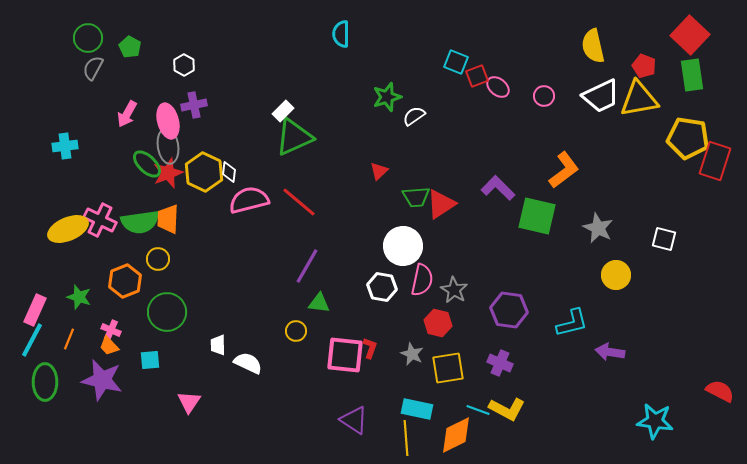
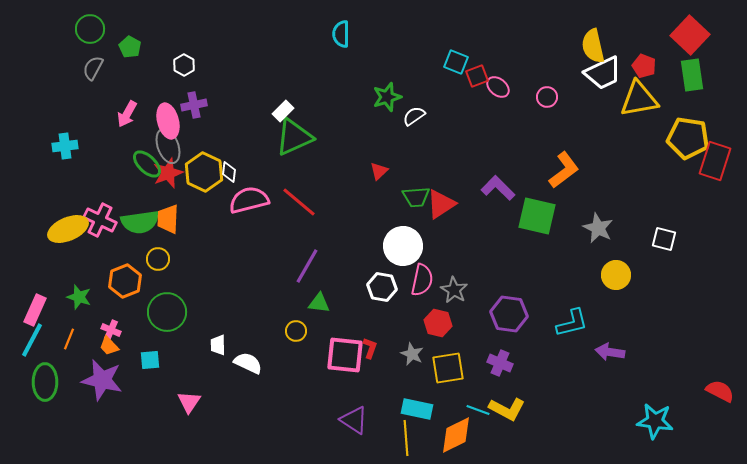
green circle at (88, 38): moved 2 px right, 9 px up
pink circle at (544, 96): moved 3 px right, 1 px down
white trapezoid at (601, 96): moved 2 px right, 23 px up
gray ellipse at (168, 146): rotated 12 degrees counterclockwise
purple hexagon at (509, 310): moved 4 px down
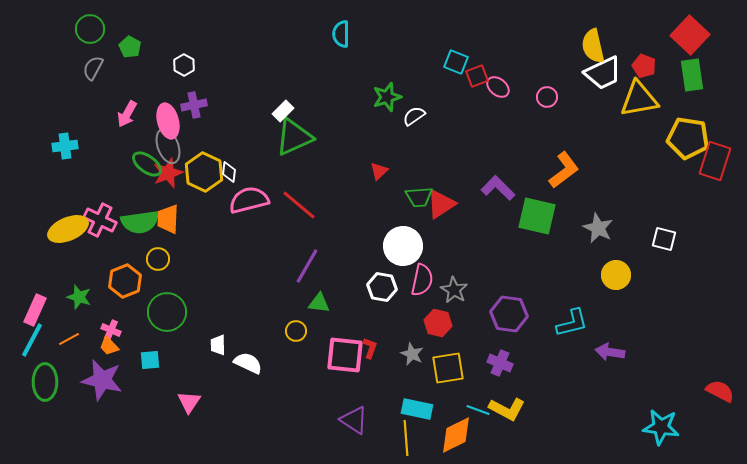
green ellipse at (147, 164): rotated 8 degrees counterclockwise
green trapezoid at (416, 197): moved 3 px right
red line at (299, 202): moved 3 px down
orange line at (69, 339): rotated 40 degrees clockwise
cyan star at (655, 421): moved 6 px right, 6 px down
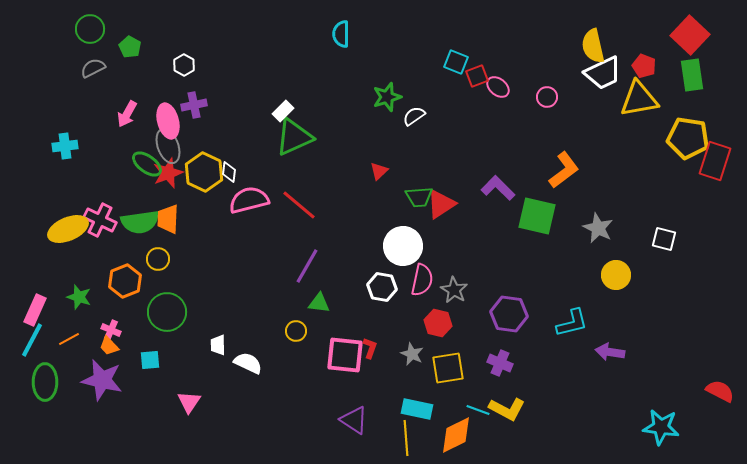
gray semicircle at (93, 68): rotated 35 degrees clockwise
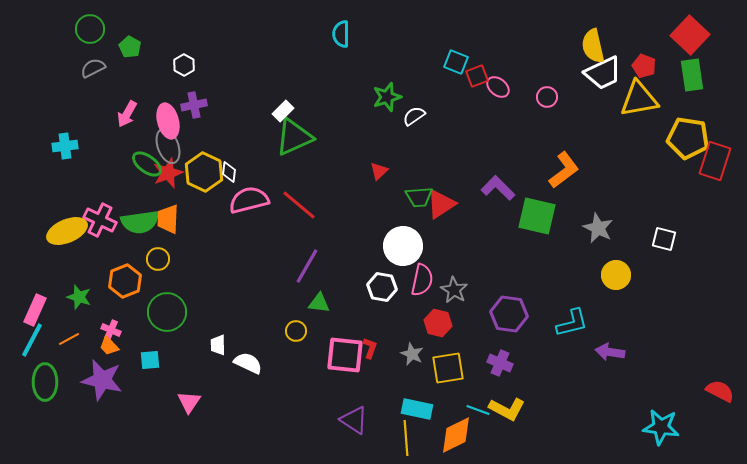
yellow ellipse at (68, 229): moved 1 px left, 2 px down
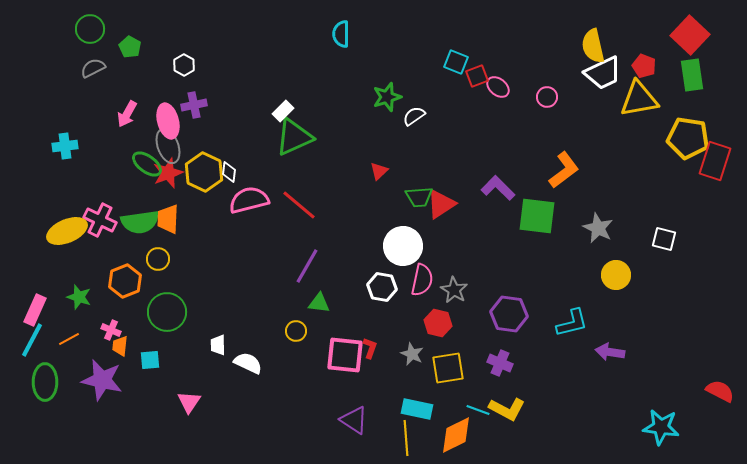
green square at (537, 216): rotated 6 degrees counterclockwise
orange trapezoid at (109, 346): moved 11 px right; rotated 50 degrees clockwise
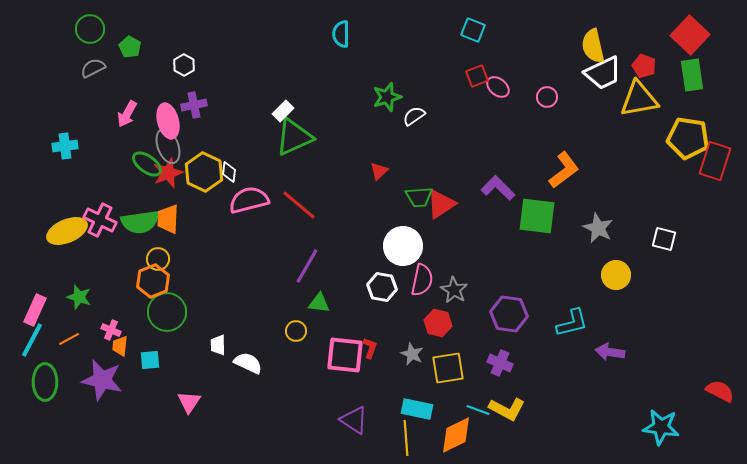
cyan square at (456, 62): moved 17 px right, 32 px up
orange hexagon at (125, 281): moved 28 px right
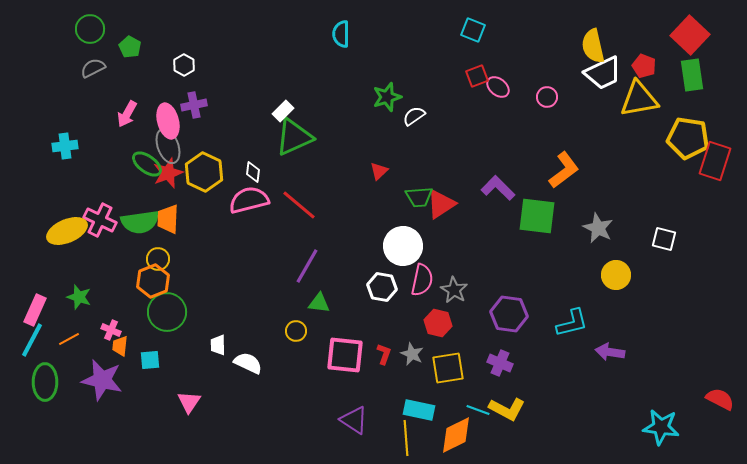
white diamond at (229, 172): moved 24 px right
red L-shape at (370, 348): moved 14 px right, 6 px down
red semicircle at (720, 391): moved 8 px down
cyan rectangle at (417, 409): moved 2 px right, 1 px down
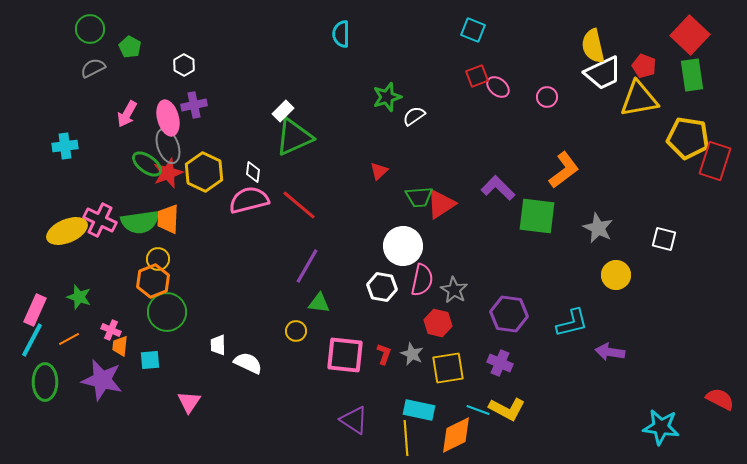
pink ellipse at (168, 121): moved 3 px up
